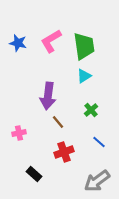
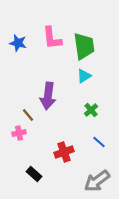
pink L-shape: moved 1 px right, 3 px up; rotated 65 degrees counterclockwise
brown line: moved 30 px left, 7 px up
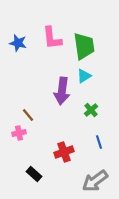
purple arrow: moved 14 px right, 5 px up
blue line: rotated 32 degrees clockwise
gray arrow: moved 2 px left
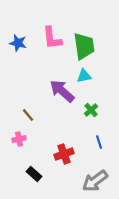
cyan triangle: rotated 21 degrees clockwise
purple arrow: rotated 124 degrees clockwise
pink cross: moved 6 px down
red cross: moved 2 px down
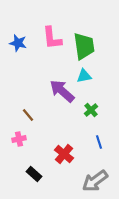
red cross: rotated 30 degrees counterclockwise
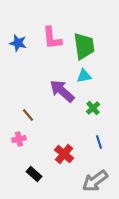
green cross: moved 2 px right, 2 px up
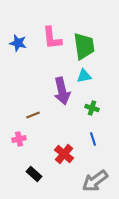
purple arrow: rotated 144 degrees counterclockwise
green cross: moved 1 px left; rotated 32 degrees counterclockwise
brown line: moved 5 px right; rotated 72 degrees counterclockwise
blue line: moved 6 px left, 3 px up
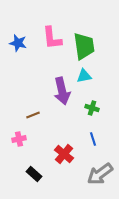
gray arrow: moved 5 px right, 7 px up
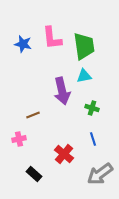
blue star: moved 5 px right, 1 px down
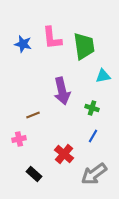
cyan triangle: moved 19 px right
blue line: moved 3 px up; rotated 48 degrees clockwise
gray arrow: moved 6 px left
